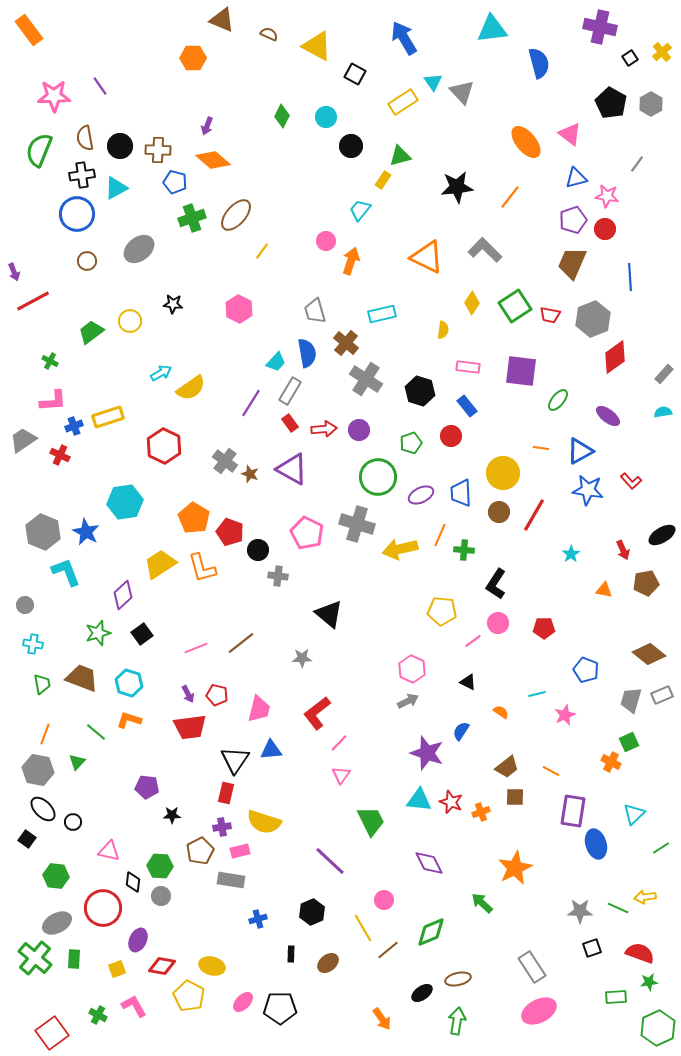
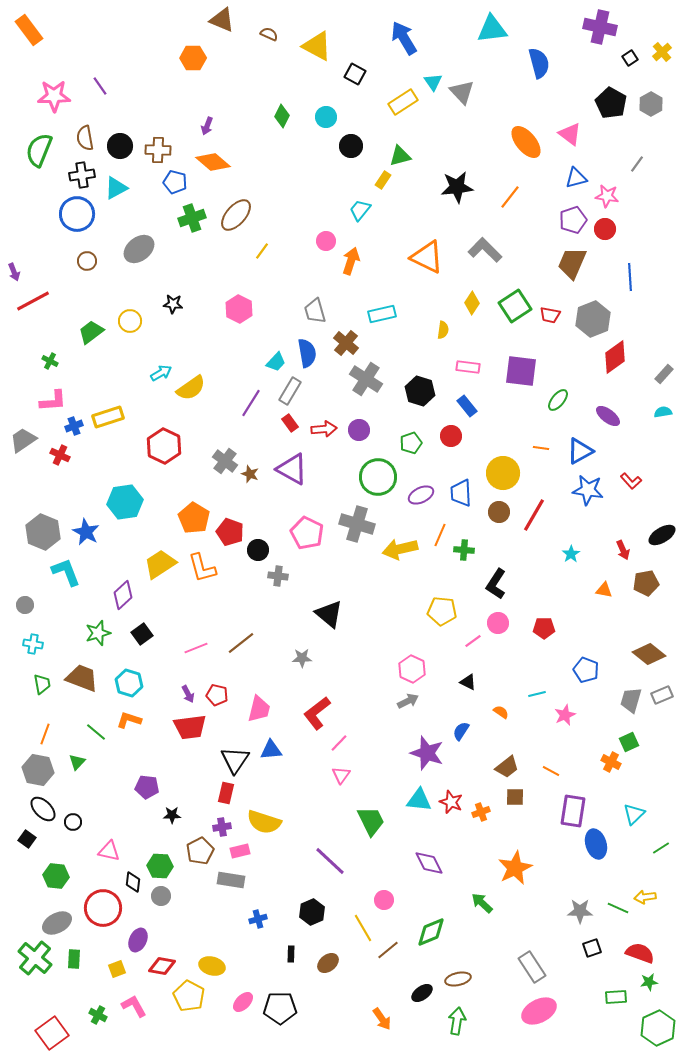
orange diamond at (213, 160): moved 2 px down
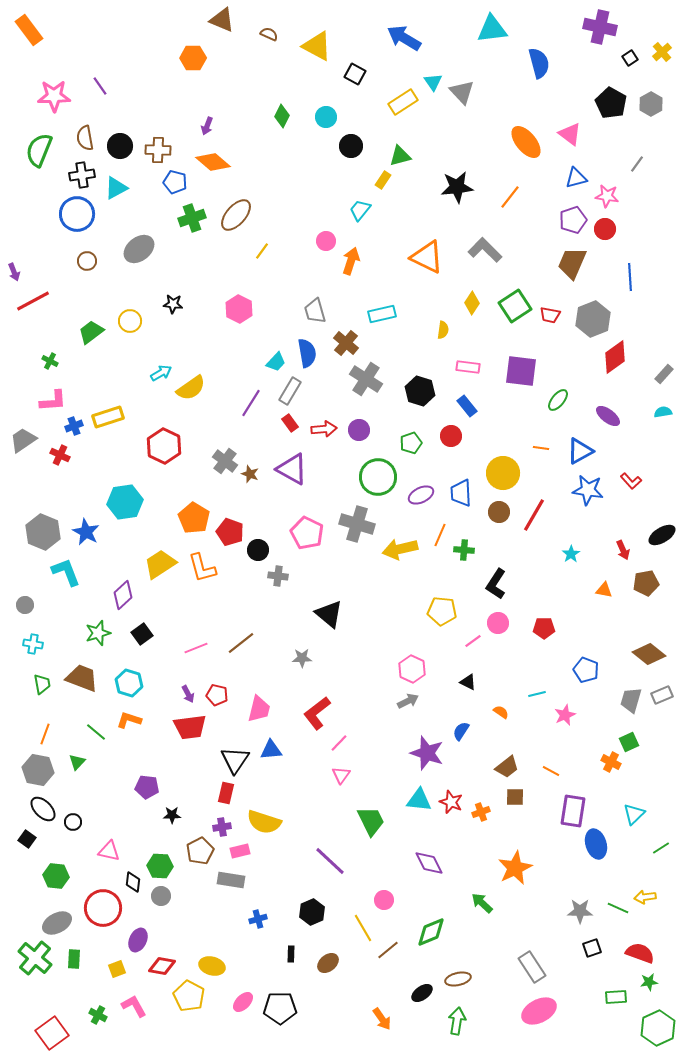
blue arrow at (404, 38): rotated 28 degrees counterclockwise
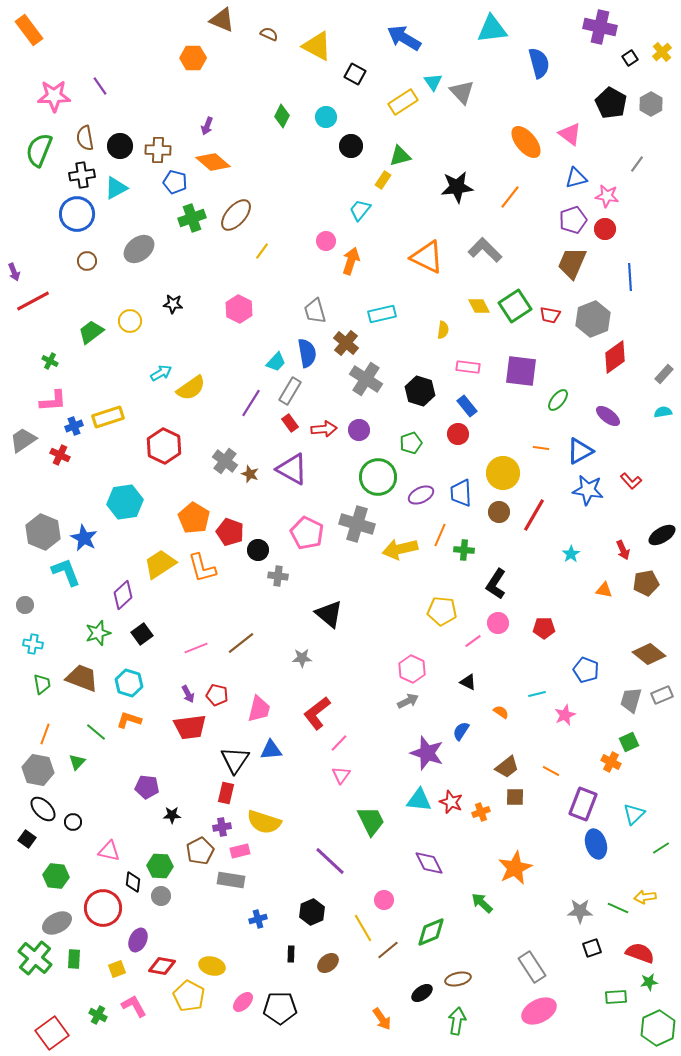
yellow diamond at (472, 303): moved 7 px right, 3 px down; rotated 60 degrees counterclockwise
red circle at (451, 436): moved 7 px right, 2 px up
blue star at (86, 532): moved 2 px left, 6 px down
purple rectangle at (573, 811): moved 10 px right, 7 px up; rotated 12 degrees clockwise
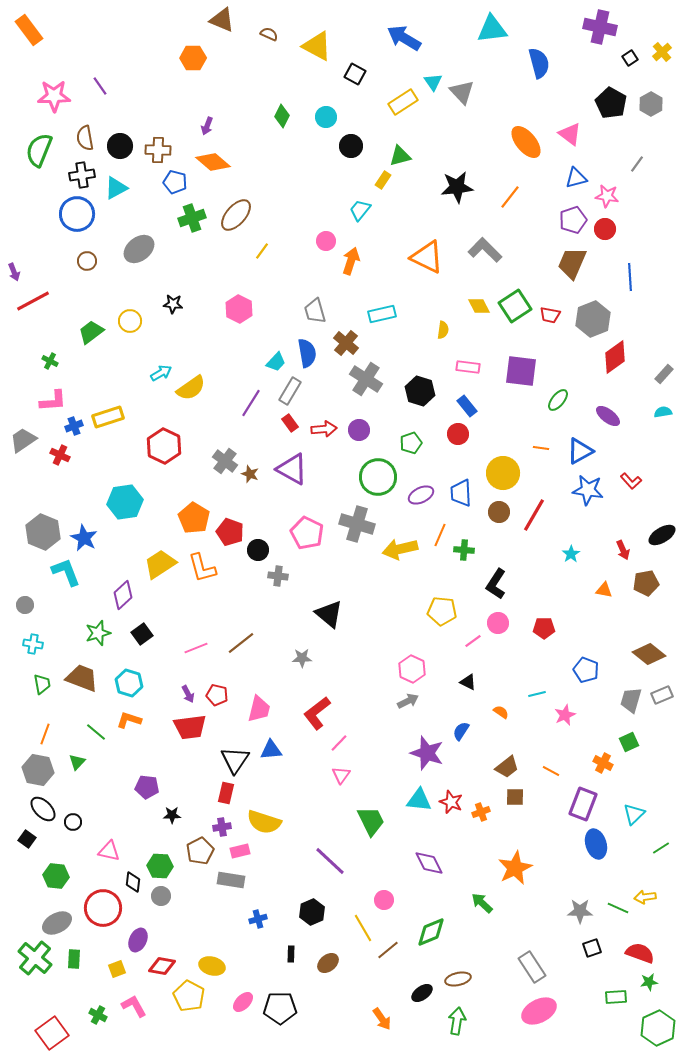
orange cross at (611, 762): moved 8 px left, 1 px down
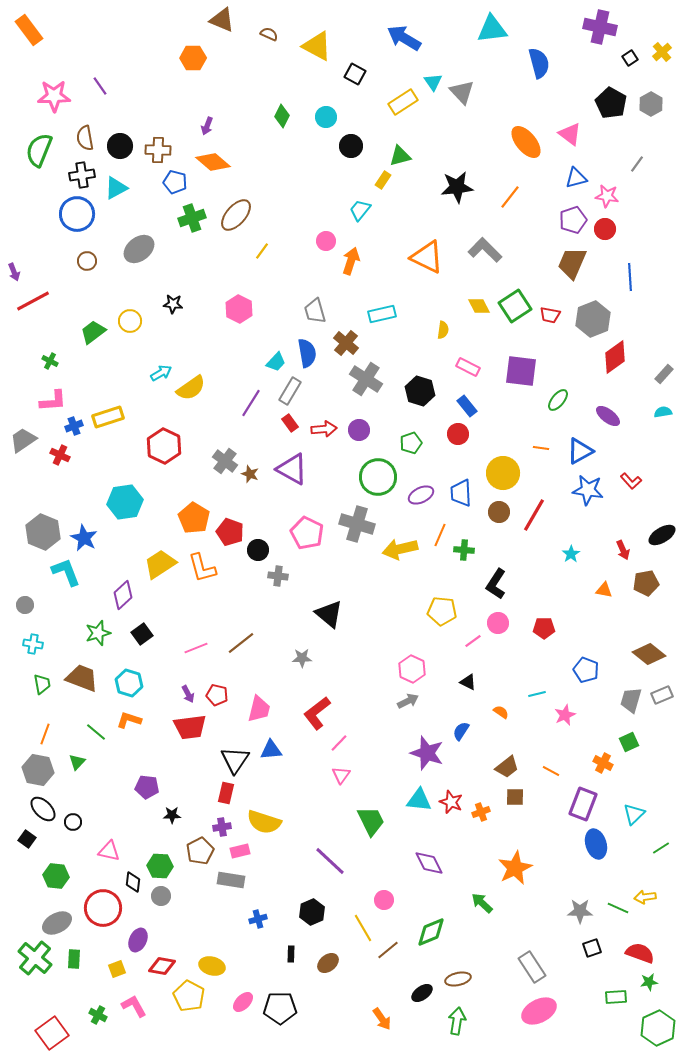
green trapezoid at (91, 332): moved 2 px right
pink rectangle at (468, 367): rotated 20 degrees clockwise
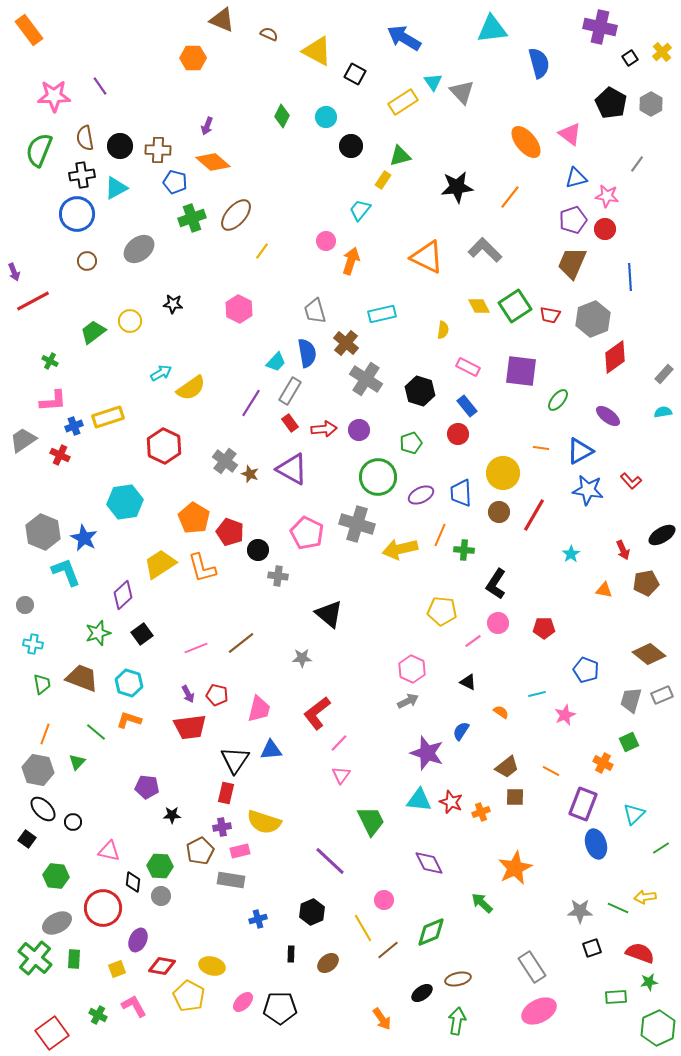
yellow triangle at (317, 46): moved 5 px down
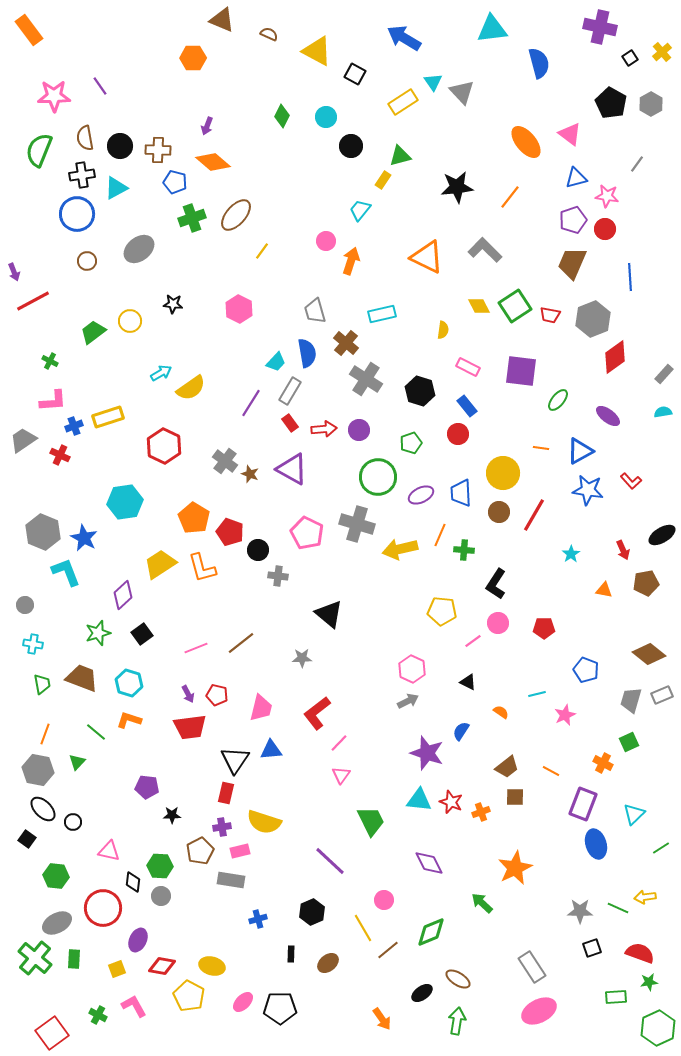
pink trapezoid at (259, 709): moved 2 px right, 1 px up
brown ellipse at (458, 979): rotated 45 degrees clockwise
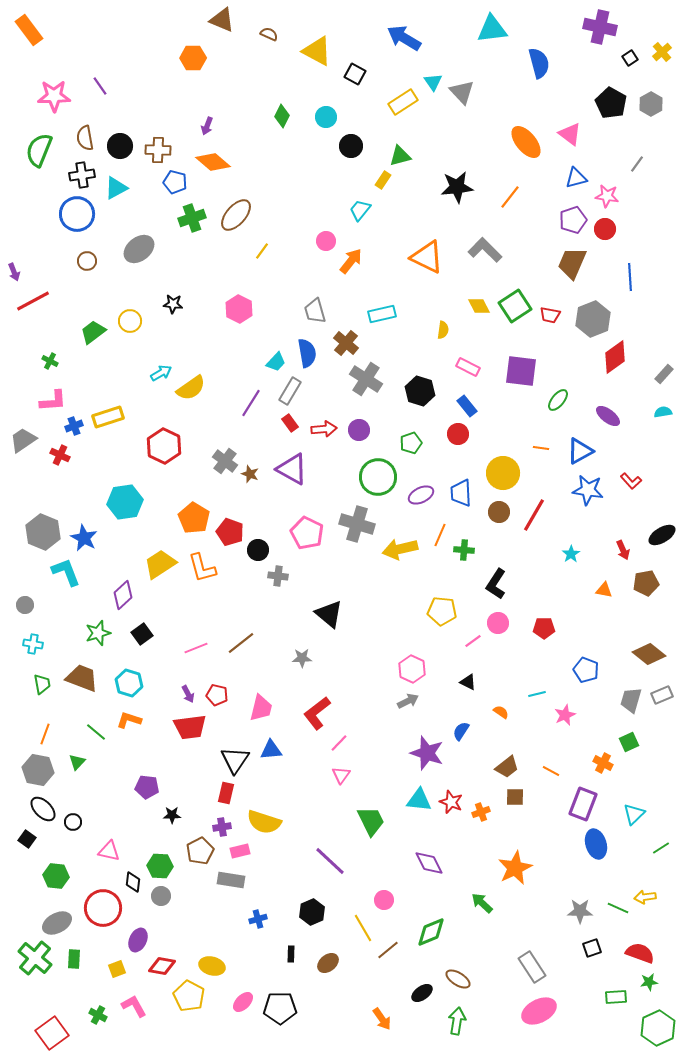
orange arrow at (351, 261): rotated 20 degrees clockwise
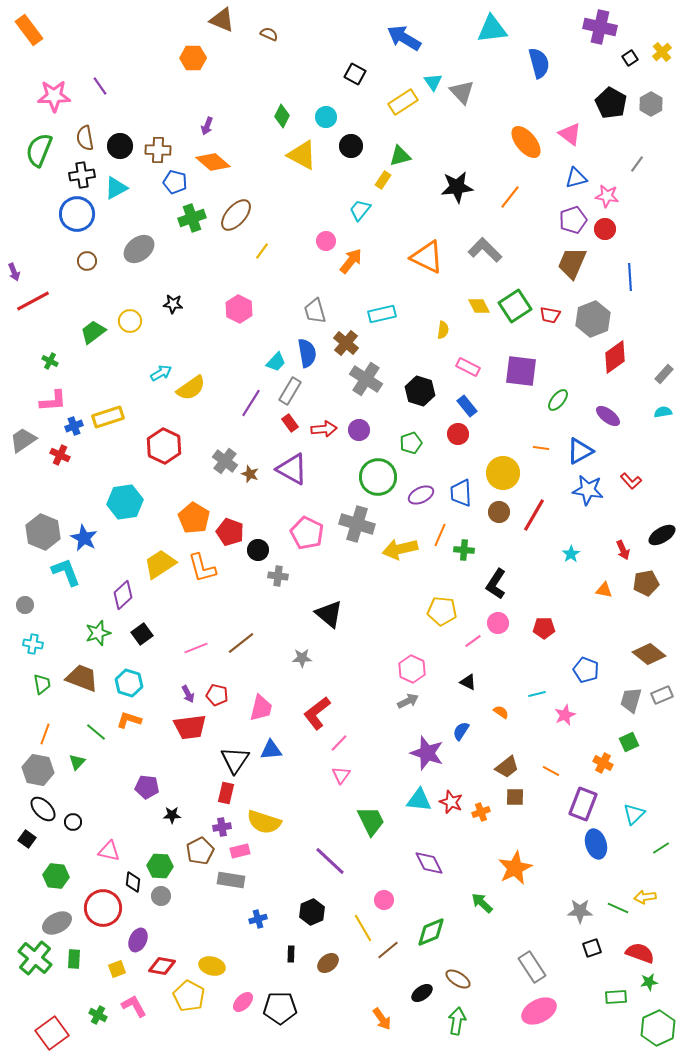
yellow triangle at (317, 51): moved 15 px left, 104 px down
